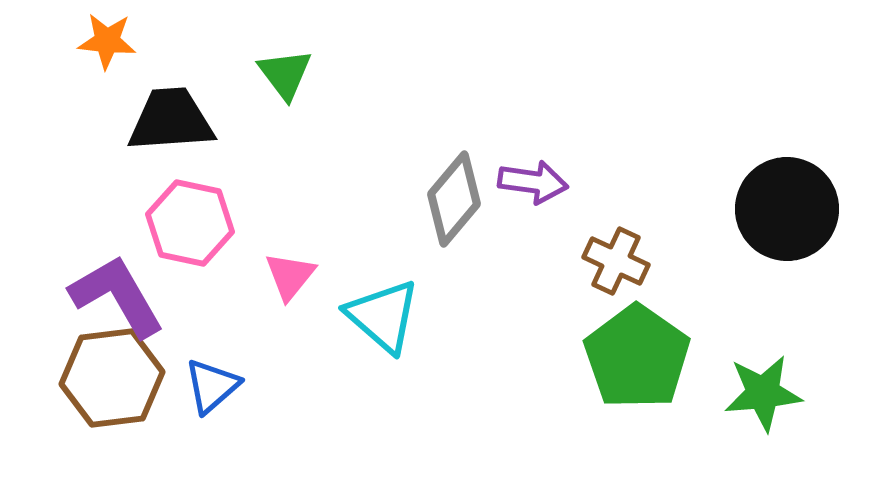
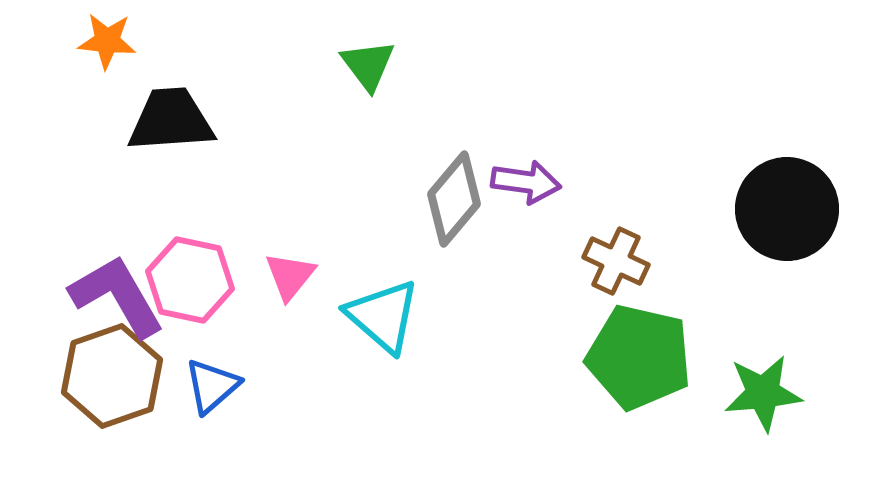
green triangle: moved 83 px right, 9 px up
purple arrow: moved 7 px left
pink hexagon: moved 57 px down
green pentagon: moved 2 px right; rotated 22 degrees counterclockwise
brown hexagon: moved 2 px up; rotated 12 degrees counterclockwise
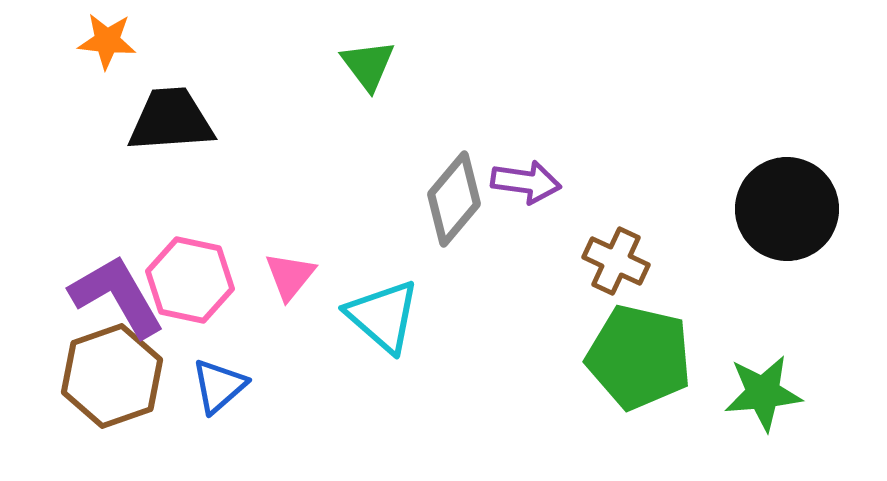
blue triangle: moved 7 px right
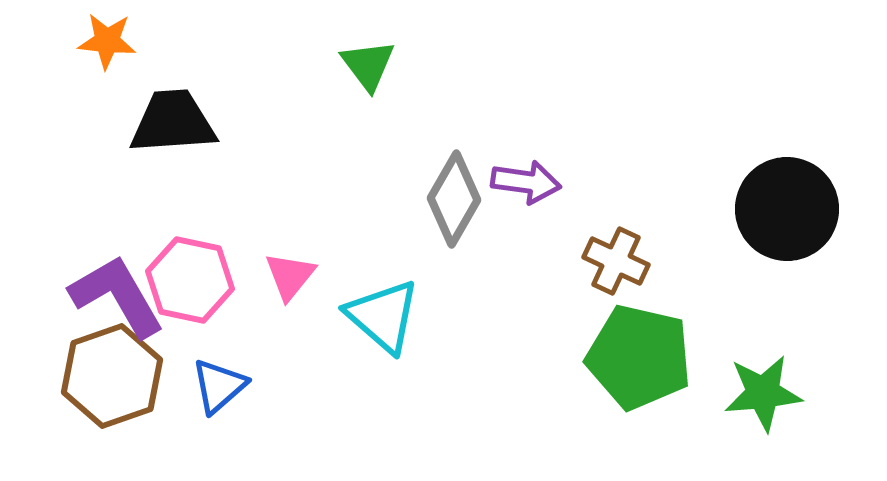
black trapezoid: moved 2 px right, 2 px down
gray diamond: rotated 10 degrees counterclockwise
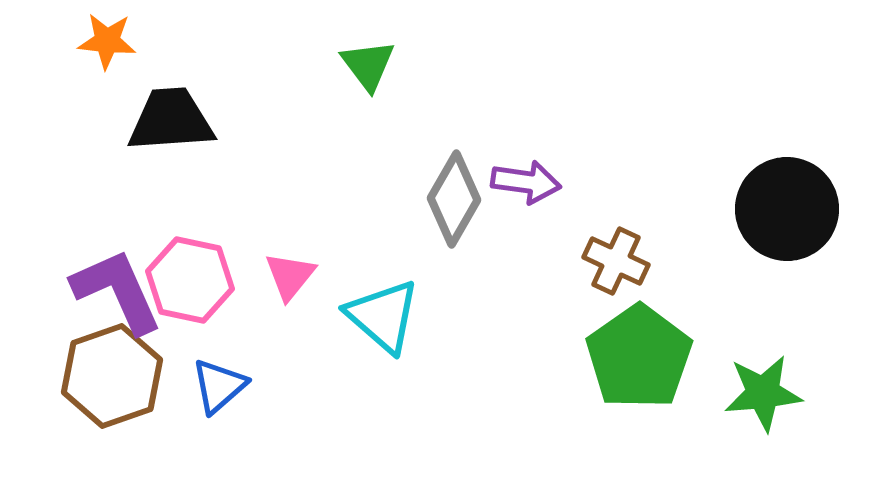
black trapezoid: moved 2 px left, 2 px up
purple L-shape: moved 5 px up; rotated 6 degrees clockwise
green pentagon: rotated 24 degrees clockwise
